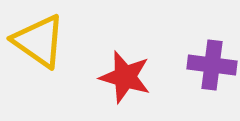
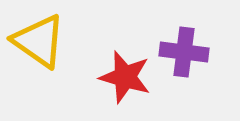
purple cross: moved 28 px left, 13 px up
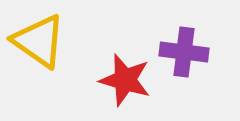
red star: moved 3 px down
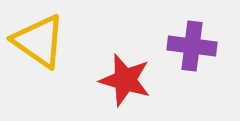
purple cross: moved 8 px right, 6 px up
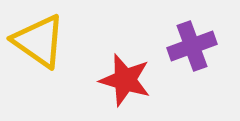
purple cross: rotated 27 degrees counterclockwise
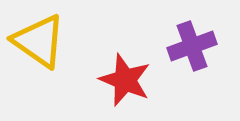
red star: rotated 6 degrees clockwise
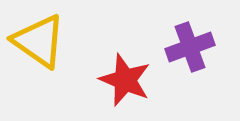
purple cross: moved 2 px left, 1 px down
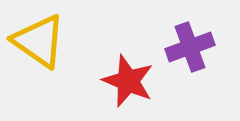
red star: moved 3 px right, 1 px down
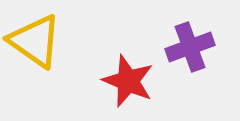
yellow triangle: moved 4 px left
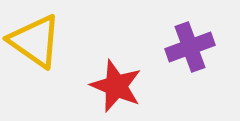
red star: moved 12 px left, 5 px down
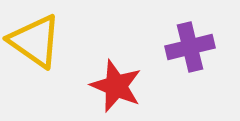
purple cross: rotated 6 degrees clockwise
